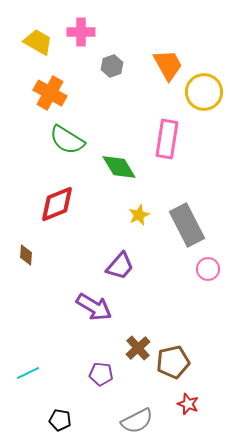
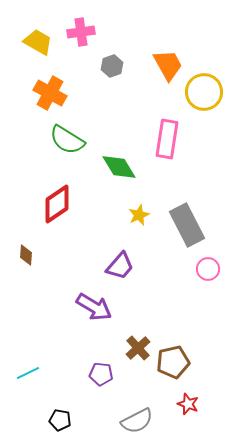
pink cross: rotated 8 degrees counterclockwise
red diamond: rotated 12 degrees counterclockwise
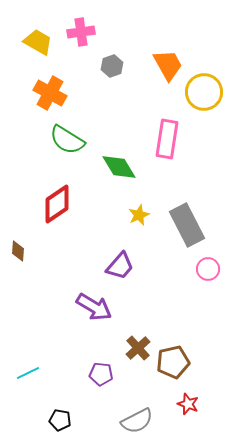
brown diamond: moved 8 px left, 4 px up
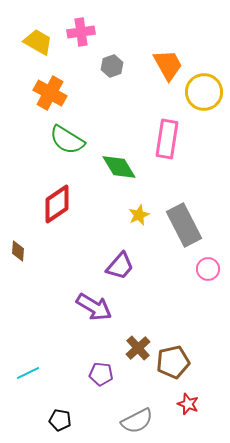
gray rectangle: moved 3 px left
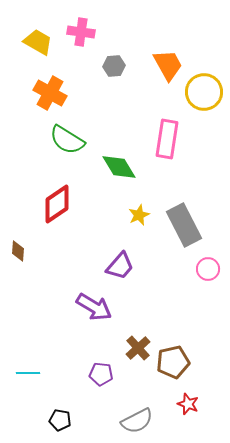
pink cross: rotated 16 degrees clockwise
gray hexagon: moved 2 px right; rotated 15 degrees clockwise
cyan line: rotated 25 degrees clockwise
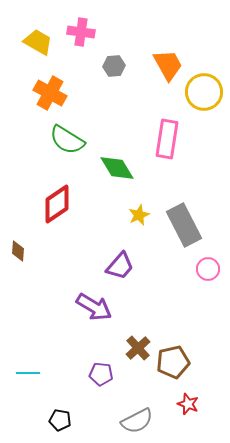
green diamond: moved 2 px left, 1 px down
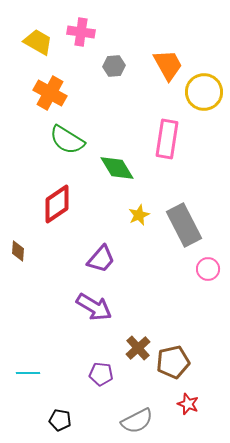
purple trapezoid: moved 19 px left, 7 px up
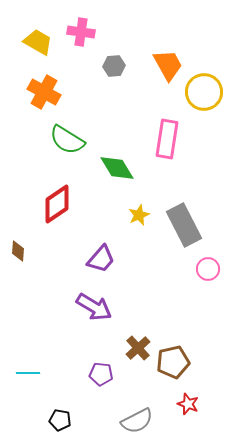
orange cross: moved 6 px left, 1 px up
